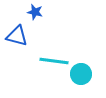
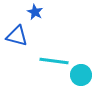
blue star: rotated 14 degrees clockwise
cyan circle: moved 1 px down
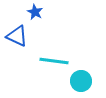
blue triangle: rotated 10 degrees clockwise
cyan circle: moved 6 px down
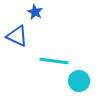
cyan circle: moved 2 px left
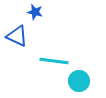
blue star: rotated 14 degrees counterclockwise
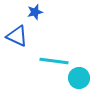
blue star: rotated 28 degrees counterclockwise
cyan circle: moved 3 px up
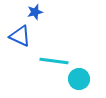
blue triangle: moved 3 px right
cyan circle: moved 1 px down
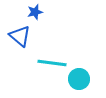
blue triangle: rotated 15 degrees clockwise
cyan line: moved 2 px left, 2 px down
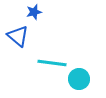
blue star: moved 1 px left
blue triangle: moved 2 px left
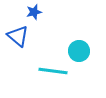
cyan line: moved 1 px right, 8 px down
cyan circle: moved 28 px up
